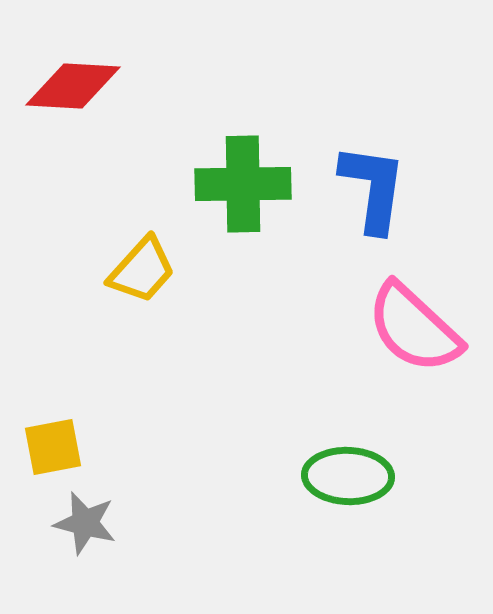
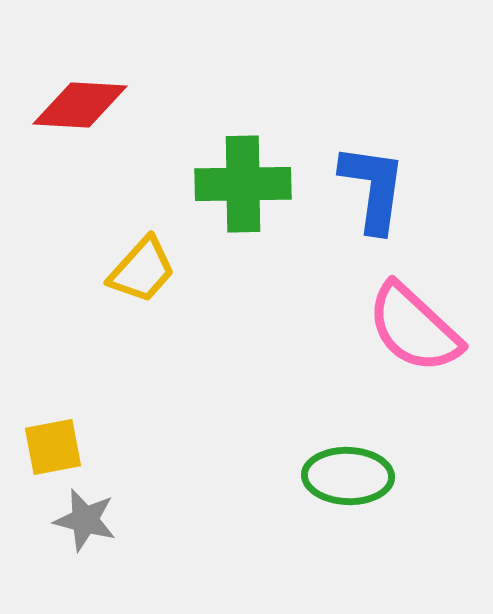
red diamond: moved 7 px right, 19 px down
gray star: moved 3 px up
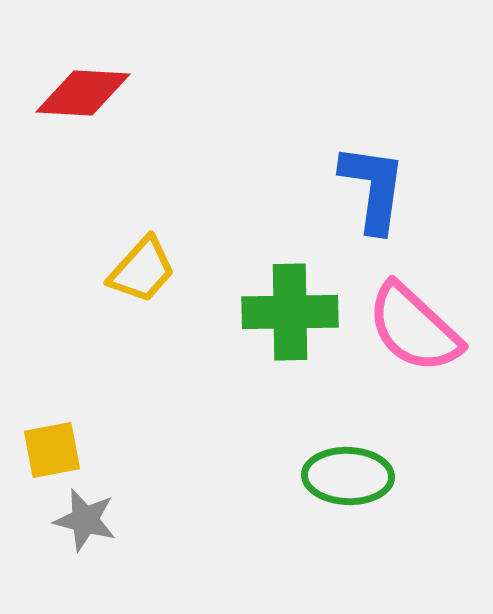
red diamond: moved 3 px right, 12 px up
green cross: moved 47 px right, 128 px down
yellow square: moved 1 px left, 3 px down
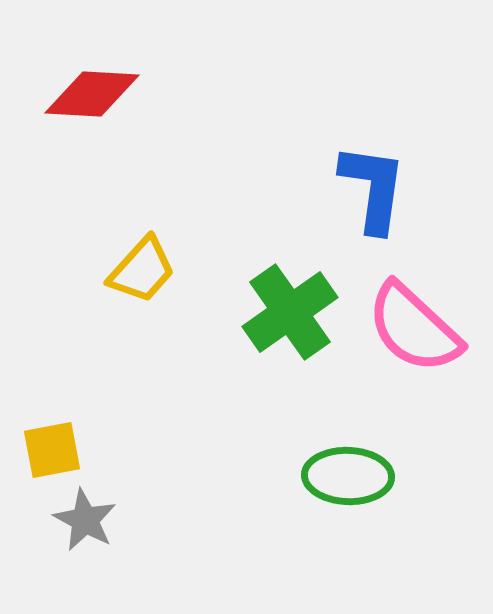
red diamond: moved 9 px right, 1 px down
green cross: rotated 34 degrees counterclockwise
gray star: rotated 14 degrees clockwise
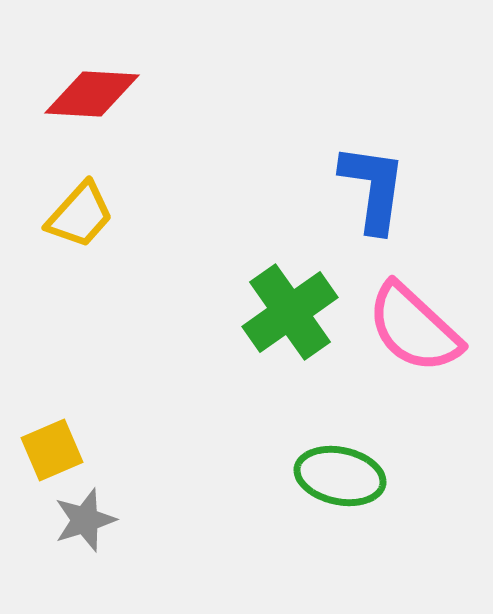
yellow trapezoid: moved 62 px left, 55 px up
yellow square: rotated 12 degrees counterclockwise
green ellipse: moved 8 px left; rotated 10 degrees clockwise
gray star: rotated 26 degrees clockwise
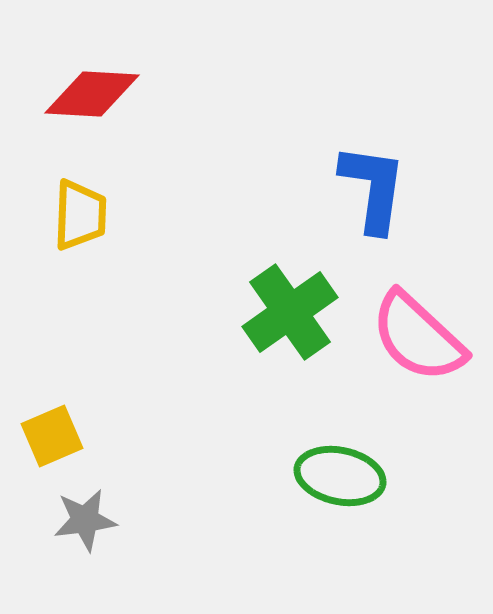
yellow trapezoid: rotated 40 degrees counterclockwise
pink semicircle: moved 4 px right, 9 px down
yellow square: moved 14 px up
gray star: rotated 10 degrees clockwise
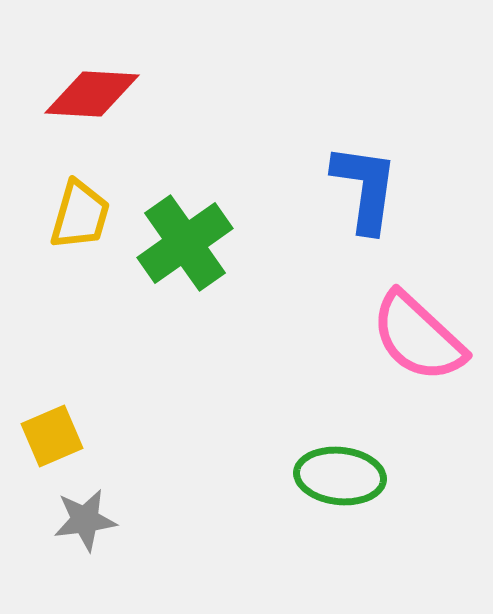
blue L-shape: moved 8 px left
yellow trapezoid: rotated 14 degrees clockwise
green cross: moved 105 px left, 69 px up
green ellipse: rotated 6 degrees counterclockwise
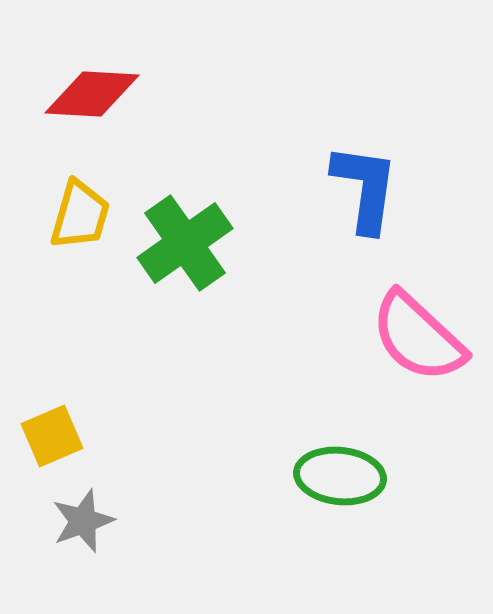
gray star: moved 2 px left, 1 px down; rotated 12 degrees counterclockwise
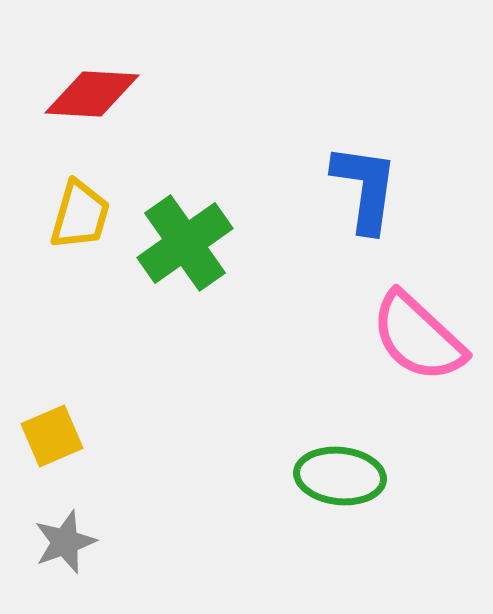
gray star: moved 18 px left, 21 px down
